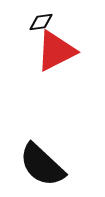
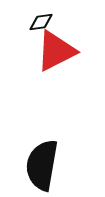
black semicircle: rotated 57 degrees clockwise
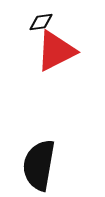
black semicircle: moved 3 px left
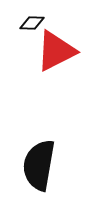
black diamond: moved 9 px left, 1 px down; rotated 10 degrees clockwise
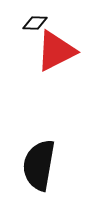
black diamond: moved 3 px right
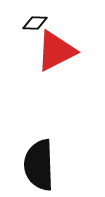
black semicircle: rotated 12 degrees counterclockwise
